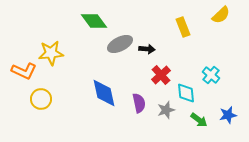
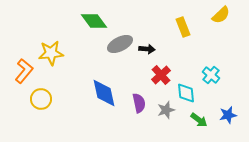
orange L-shape: rotated 75 degrees counterclockwise
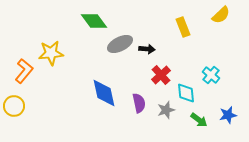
yellow circle: moved 27 px left, 7 px down
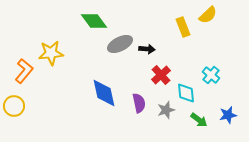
yellow semicircle: moved 13 px left
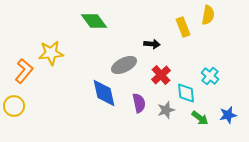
yellow semicircle: rotated 36 degrees counterclockwise
gray ellipse: moved 4 px right, 21 px down
black arrow: moved 5 px right, 5 px up
cyan cross: moved 1 px left, 1 px down
green arrow: moved 1 px right, 2 px up
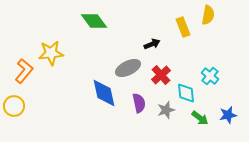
black arrow: rotated 28 degrees counterclockwise
gray ellipse: moved 4 px right, 3 px down
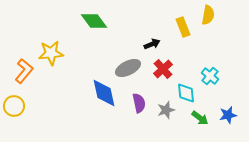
red cross: moved 2 px right, 6 px up
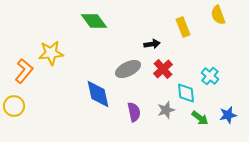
yellow semicircle: moved 10 px right; rotated 150 degrees clockwise
black arrow: rotated 14 degrees clockwise
gray ellipse: moved 1 px down
blue diamond: moved 6 px left, 1 px down
purple semicircle: moved 5 px left, 9 px down
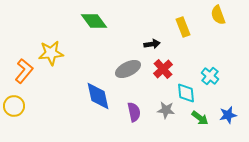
blue diamond: moved 2 px down
gray star: rotated 24 degrees clockwise
